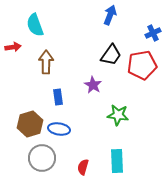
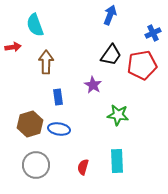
gray circle: moved 6 px left, 7 px down
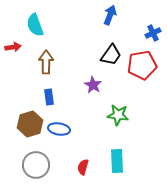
blue rectangle: moved 9 px left
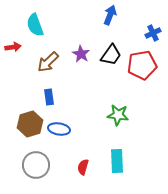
brown arrow: moved 2 px right; rotated 135 degrees counterclockwise
purple star: moved 12 px left, 31 px up
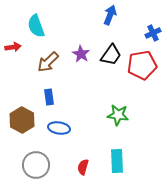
cyan semicircle: moved 1 px right, 1 px down
brown hexagon: moved 8 px left, 4 px up; rotated 15 degrees counterclockwise
blue ellipse: moved 1 px up
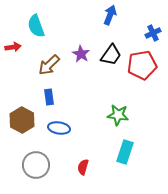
brown arrow: moved 1 px right, 3 px down
cyan rectangle: moved 8 px right, 9 px up; rotated 20 degrees clockwise
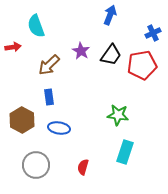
purple star: moved 3 px up
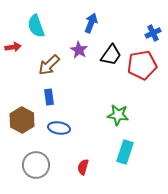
blue arrow: moved 19 px left, 8 px down
purple star: moved 2 px left, 1 px up
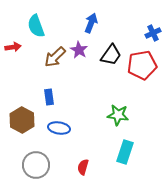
brown arrow: moved 6 px right, 8 px up
